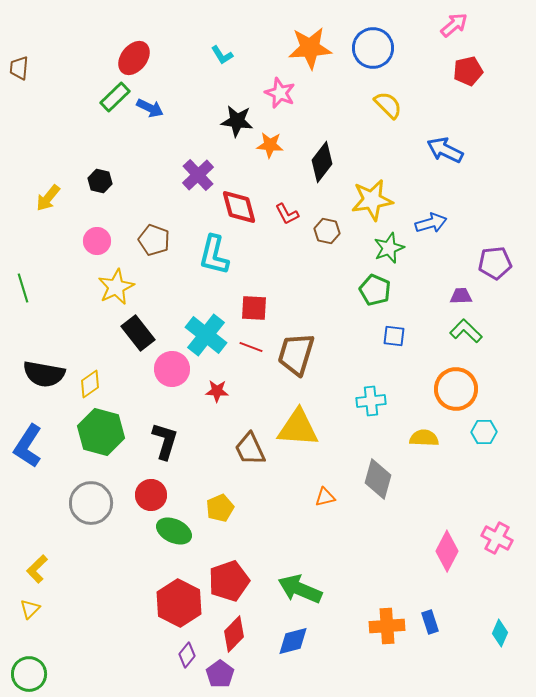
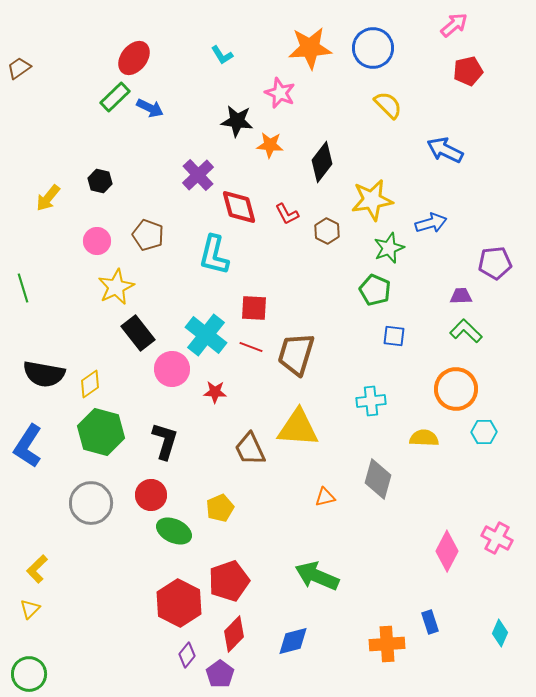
brown trapezoid at (19, 68): rotated 50 degrees clockwise
brown hexagon at (327, 231): rotated 15 degrees clockwise
brown pentagon at (154, 240): moved 6 px left, 5 px up
red star at (217, 391): moved 2 px left, 1 px down
green arrow at (300, 589): moved 17 px right, 13 px up
orange cross at (387, 626): moved 18 px down
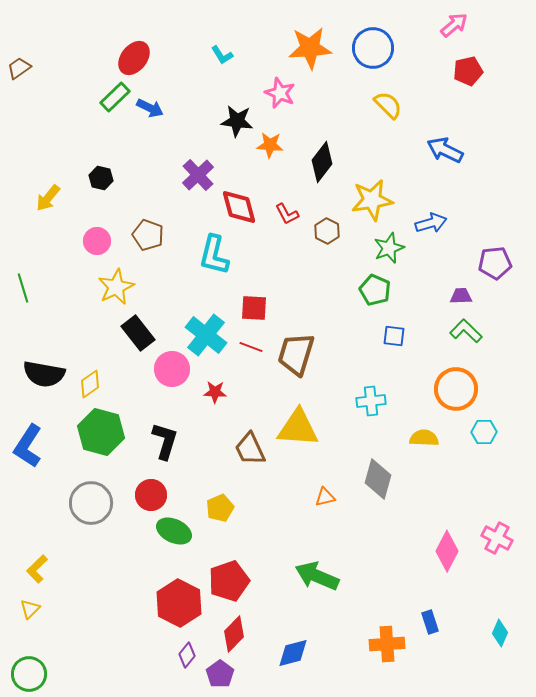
black hexagon at (100, 181): moved 1 px right, 3 px up
blue diamond at (293, 641): moved 12 px down
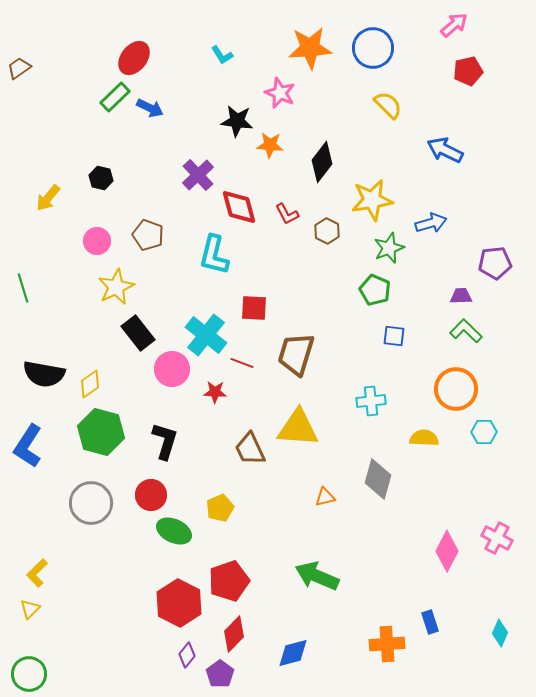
red line at (251, 347): moved 9 px left, 16 px down
yellow L-shape at (37, 569): moved 4 px down
